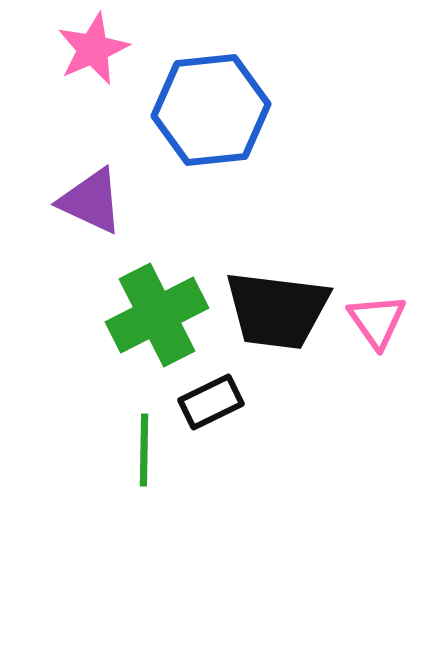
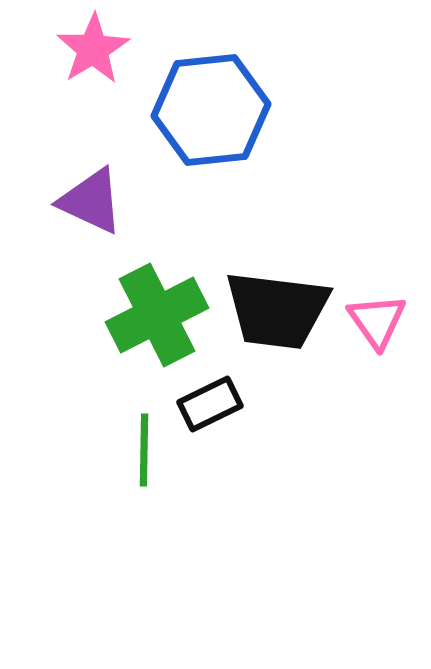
pink star: rotated 8 degrees counterclockwise
black rectangle: moved 1 px left, 2 px down
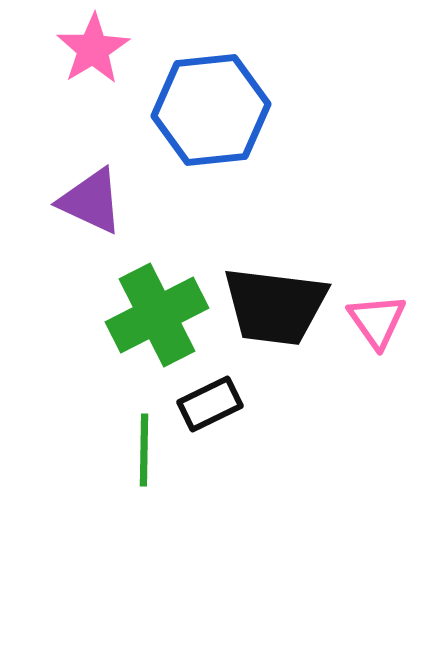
black trapezoid: moved 2 px left, 4 px up
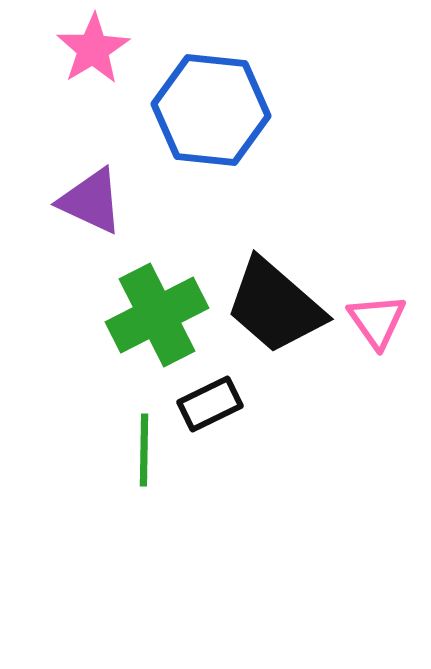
blue hexagon: rotated 12 degrees clockwise
black trapezoid: rotated 34 degrees clockwise
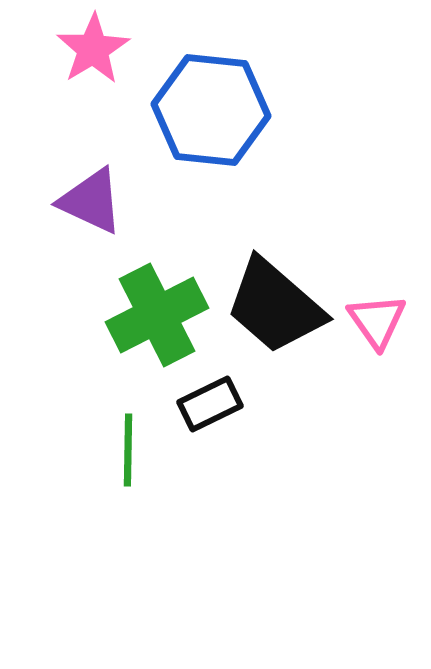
green line: moved 16 px left
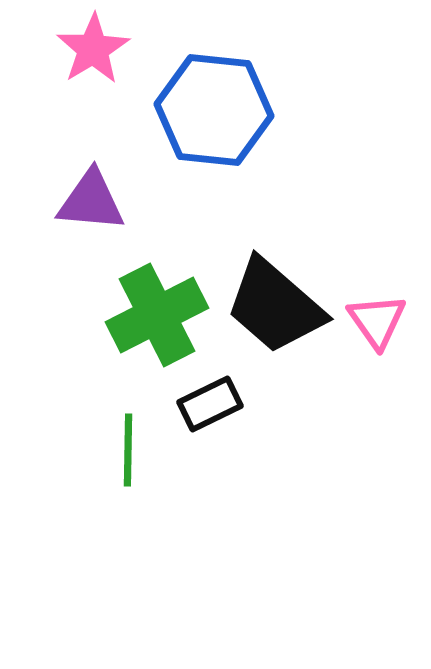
blue hexagon: moved 3 px right
purple triangle: rotated 20 degrees counterclockwise
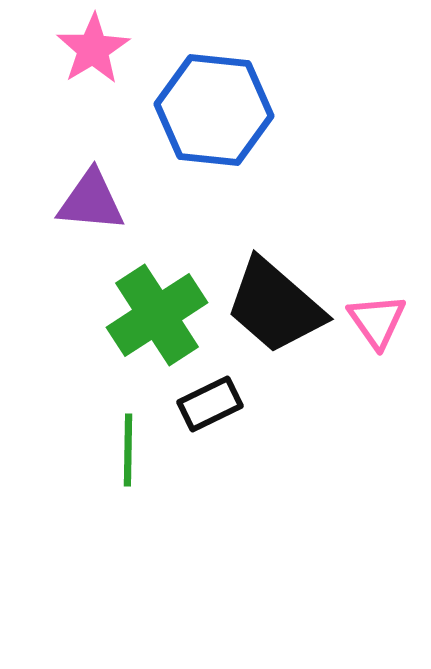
green cross: rotated 6 degrees counterclockwise
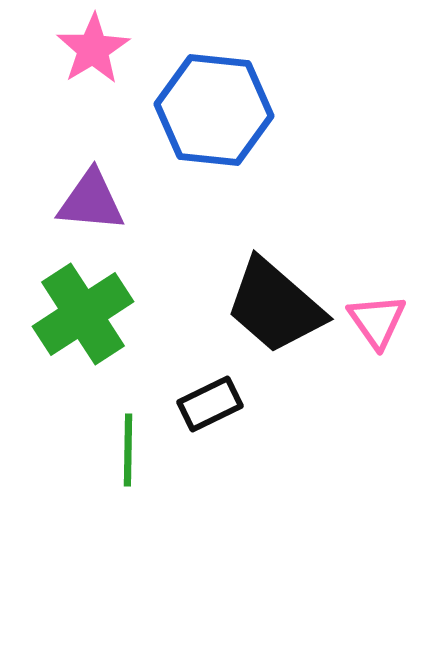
green cross: moved 74 px left, 1 px up
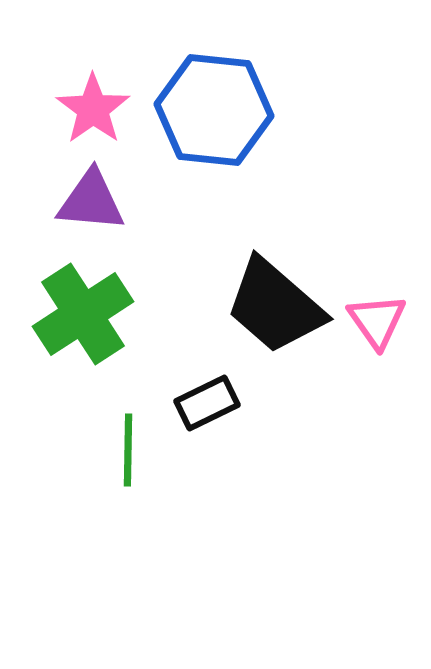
pink star: moved 60 px down; rotated 4 degrees counterclockwise
black rectangle: moved 3 px left, 1 px up
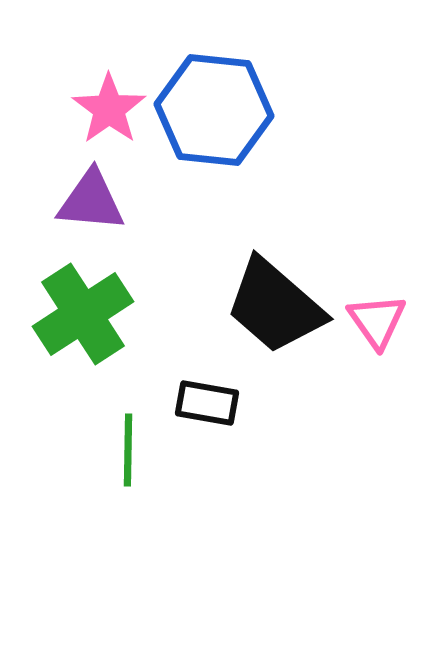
pink star: moved 16 px right
black rectangle: rotated 36 degrees clockwise
